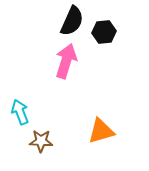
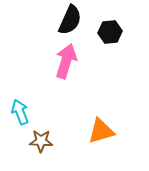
black semicircle: moved 2 px left, 1 px up
black hexagon: moved 6 px right
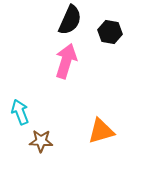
black hexagon: rotated 15 degrees clockwise
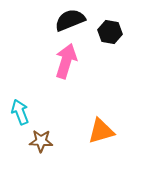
black semicircle: rotated 136 degrees counterclockwise
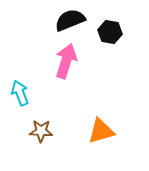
cyan arrow: moved 19 px up
brown star: moved 10 px up
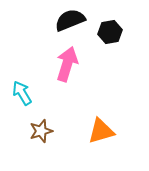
black hexagon: rotated 20 degrees counterclockwise
pink arrow: moved 1 px right, 3 px down
cyan arrow: moved 2 px right; rotated 10 degrees counterclockwise
brown star: rotated 20 degrees counterclockwise
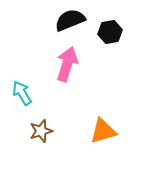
orange triangle: moved 2 px right
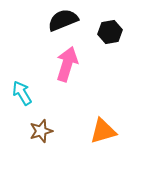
black semicircle: moved 7 px left
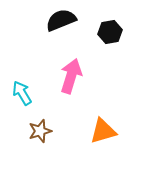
black semicircle: moved 2 px left
pink arrow: moved 4 px right, 12 px down
brown star: moved 1 px left
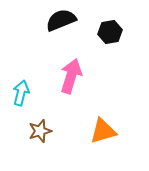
cyan arrow: moved 1 px left; rotated 45 degrees clockwise
